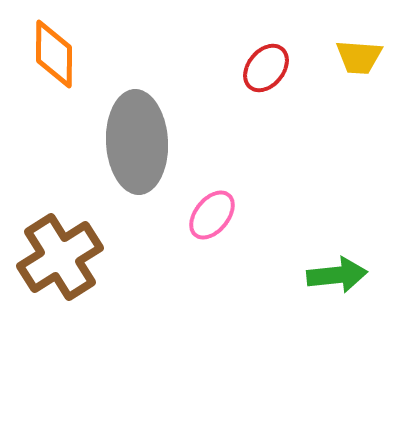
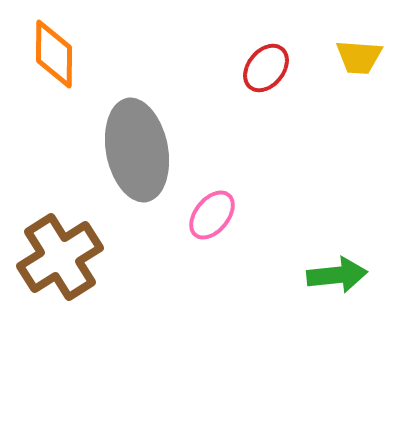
gray ellipse: moved 8 px down; rotated 8 degrees counterclockwise
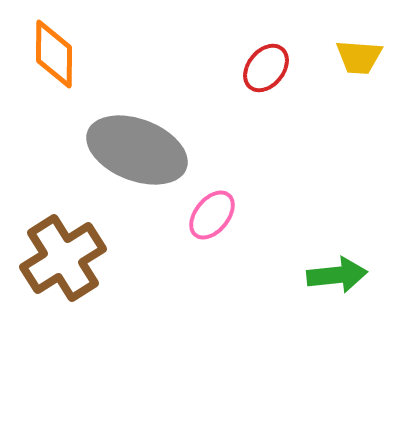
gray ellipse: rotated 58 degrees counterclockwise
brown cross: moved 3 px right, 1 px down
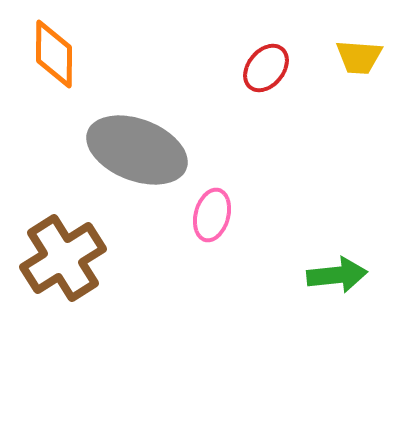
pink ellipse: rotated 24 degrees counterclockwise
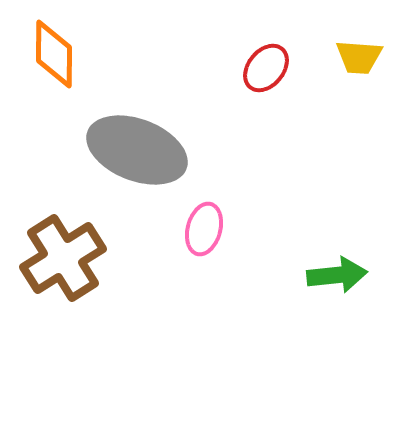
pink ellipse: moved 8 px left, 14 px down
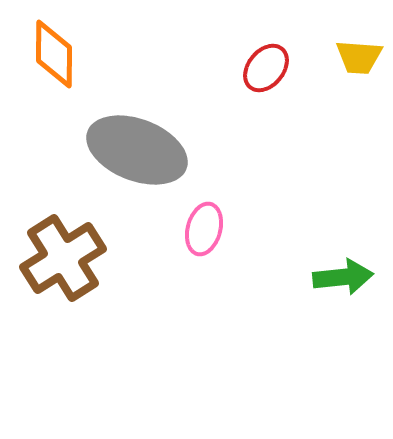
green arrow: moved 6 px right, 2 px down
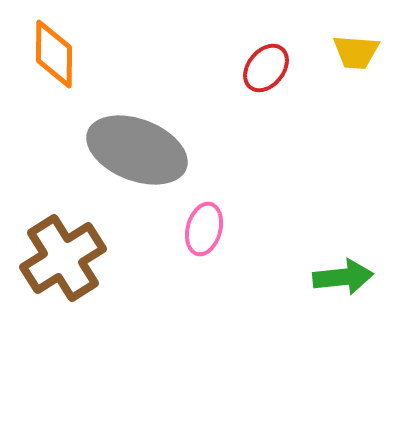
yellow trapezoid: moved 3 px left, 5 px up
